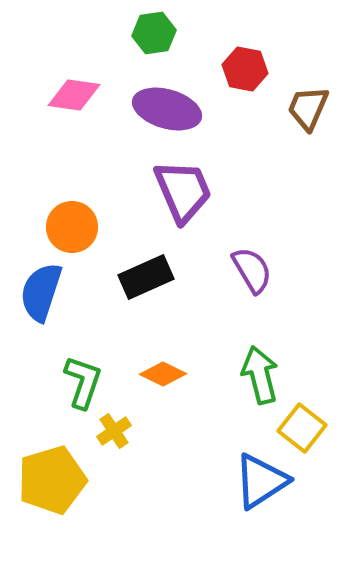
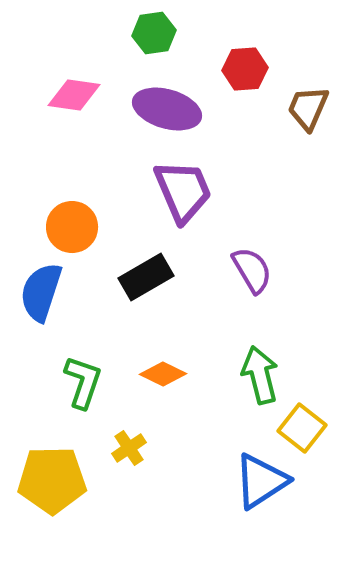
red hexagon: rotated 15 degrees counterclockwise
black rectangle: rotated 6 degrees counterclockwise
yellow cross: moved 15 px right, 17 px down
yellow pentagon: rotated 16 degrees clockwise
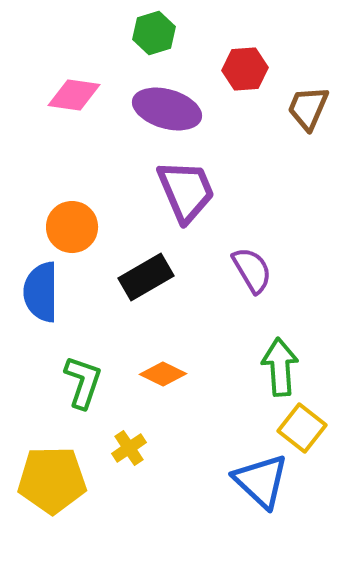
green hexagon: rotated 9 degrees counterclockwise
purple trapezoid: moved 3 px right
blue semicircle: rotated 18 degrees counterclockwise
green arrow: moved 20 px right, 8 px up; rotated 10 degrees clockwise
blue triangle: rotated 44 degrees counterclockwise
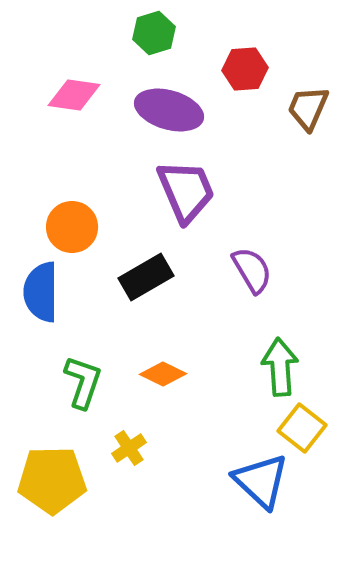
purple ellipse: moved 2 px right, 1 px down
